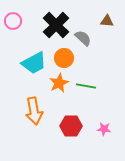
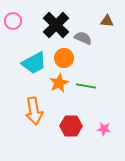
gray semicircle: rotated 18 degrees counterclockwise
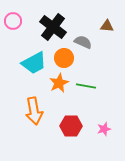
brown triangle: moved 5 px down
black cross: moved 3 px left, 2 px down; rotated 8 degrees counterclockwise
gray semicircle: moved 4 px down
pink star: rotated 24 degrees counterclockwise
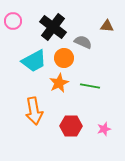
cyan trapezoid: moved 2 px up
green line: moved 4 px right
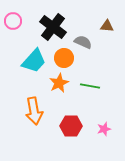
cyan trapezoid: rotated 20 degrees counterclockwise
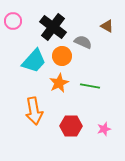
brown triangle: rotated 24 degrees clockwise
orange circle: moved 2 px left, 2 px up
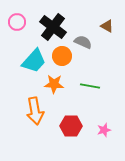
pink circle: moved 4 px right, 1 px down
orange star: moved 5 px left, 1 px down; rotated 30 degrees clockwise
orange arrow: moved 1 px right
pink star: moved 1 px down
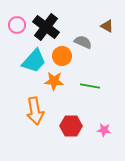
pink circle: moved 3 px down
black cross: moved 7 px left
orange star: moved 3 px up
pink star: rotated 24 degrees clockwise
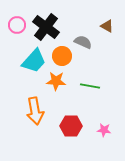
orange star: moved 2 px right
